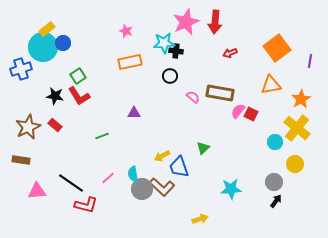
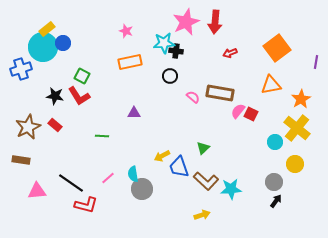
purple line at (310, 61): moved 6 px right, 1 px down
green square at (78, 76): moved 4 px right; rotated 28 degrees counterclockwise
green line at (102, 136): rotated 24 degrees clockwise
brown L-shape at (162, 187): moved 44 px right, 6 px up
yellow arrow at (200, 219): moved 2 px right, 4 px up
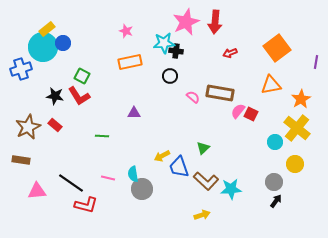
pink line at (108, 178): rotated 56 degrees clockwise
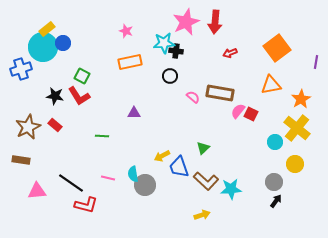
gray circle at (142, 189): moved 3 px right, 4 px up
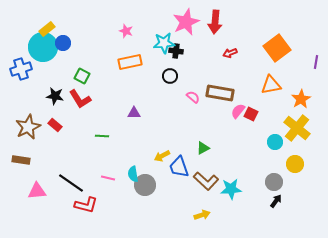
red L-shape at (79, 96): moved 1 px right, 3 px down
green triangle at (203, 148): rotated 16 degrees clockwise
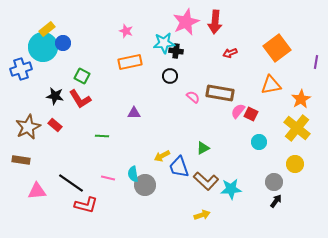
cyan circle at (275, 142): moved 16 px left
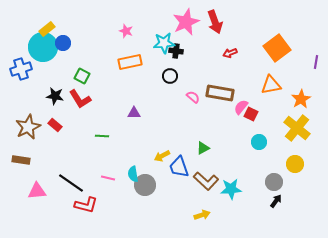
red arrow at (215, 22): rotated 25 degrees counterclockwise
pink semicircle at (238, 111): moved 3 px right, 4 px up
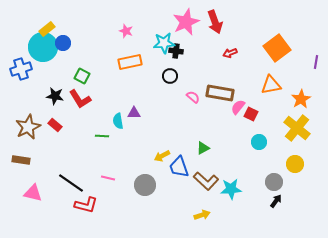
pink semicircle at (241, 107): moved 3 px left
cyan semicircle at (133, 174): moved 15 px left, 53 px up
pink triangle at (37, 191): moved 4 px left, 2 px down; rotated 18 degrees clockwise
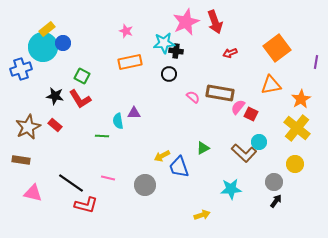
black circle at (170, 76): moved 1 px left, 2 px up
brown L-shape at (206, 181): moved 38 px right, 28 px up
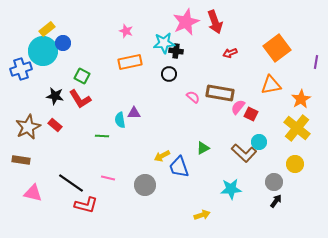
cyan circle at (43, 47): moved 4 px down
cyan semicircle at (118, 121): moved 2 px right, 1 px up
